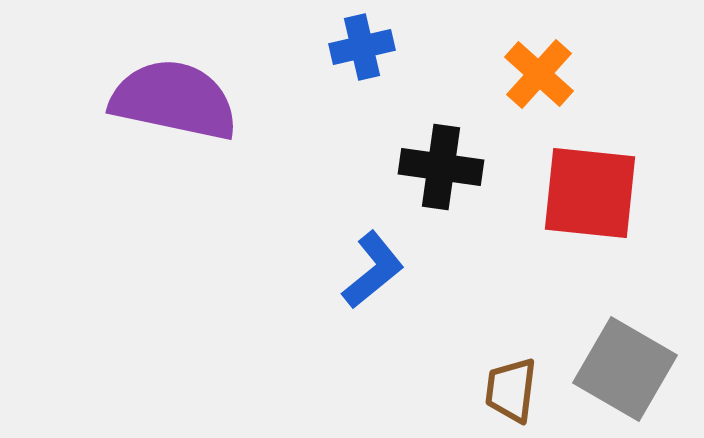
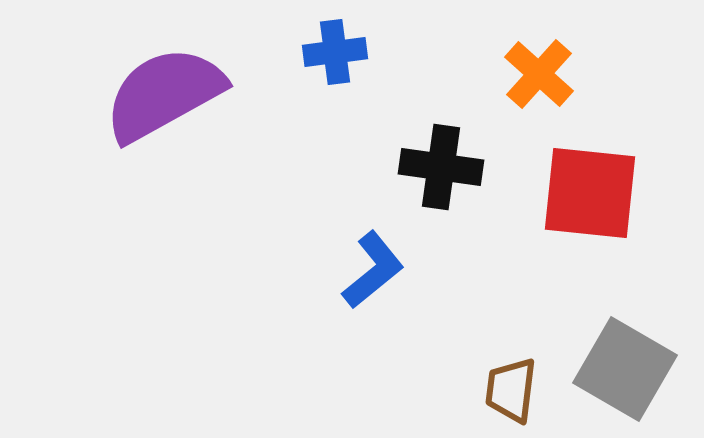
blue cross: moved 27 px left, 5 px down; rotated 6 degrees clockwise
purple semicircle: moved 10 px left, 6 px up; rotated 41 degrees counterclockwise
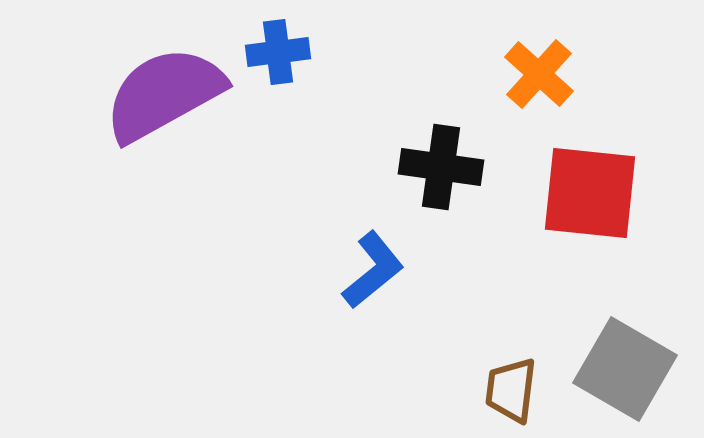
blue cross: moved 57 px left
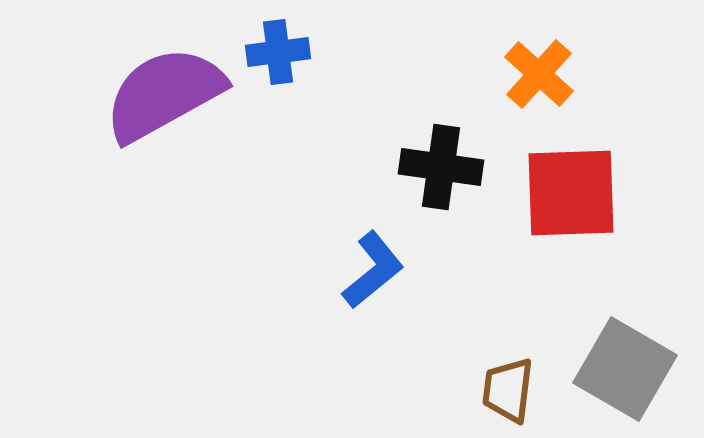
red square: moved 19 px left; rotated 8 degrees counterclockwise
brown trapezoid: moved 3 px left
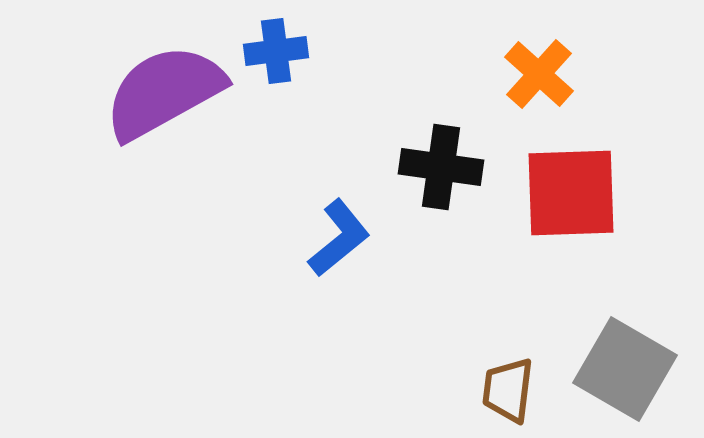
blue cross: moved 2 px left, 1 px up
purple semicircle: moved 2 px up
blue L-shape: moved 34 px left, 32 px up
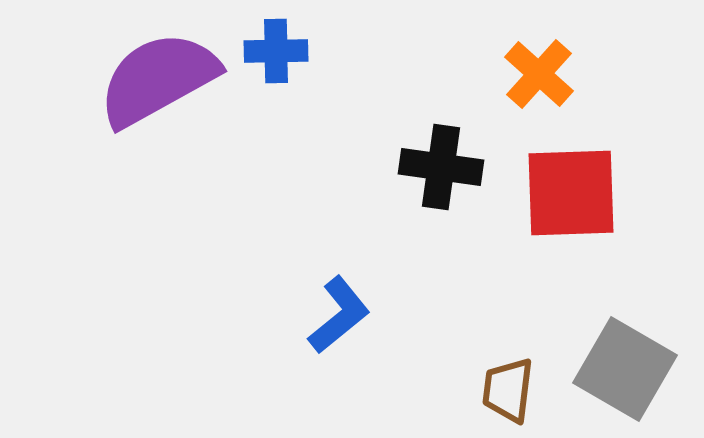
blue cross: rotated 6 degrees clockwise
purple semicircle: moved 6 px left, 13 px up
blue L-shape: moved 77 px down
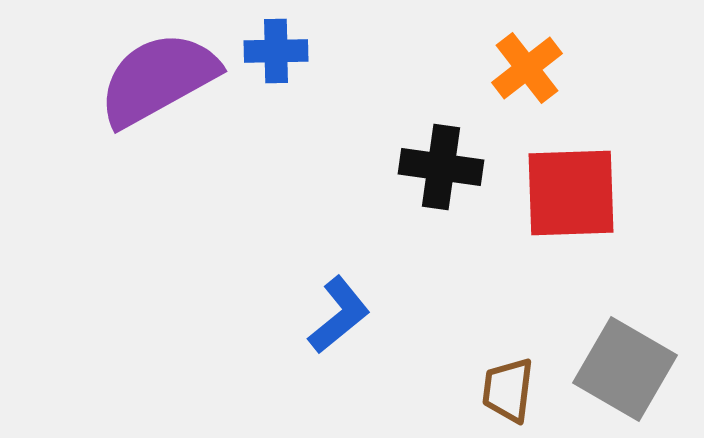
orange cross: moved 12 px left, 6 px up; rotated 10 degrees clockwise
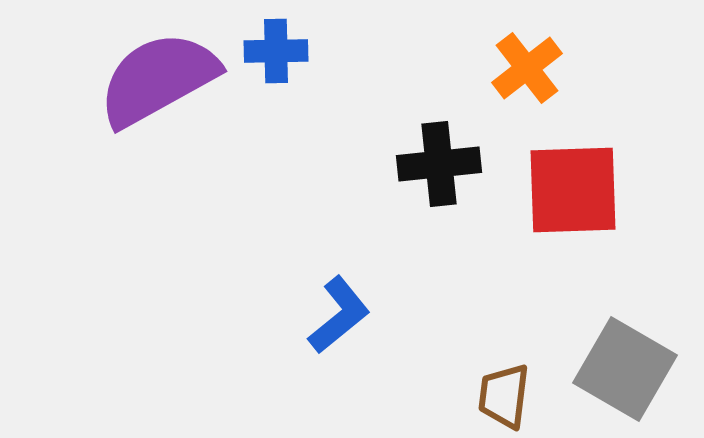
black cross: moved 2 px left, 3 px up; rotated 14 degrees counterclockwise
red square: moved 2 px right, 3 px up
brown trapezoid: moved 4 px left, 6 px down
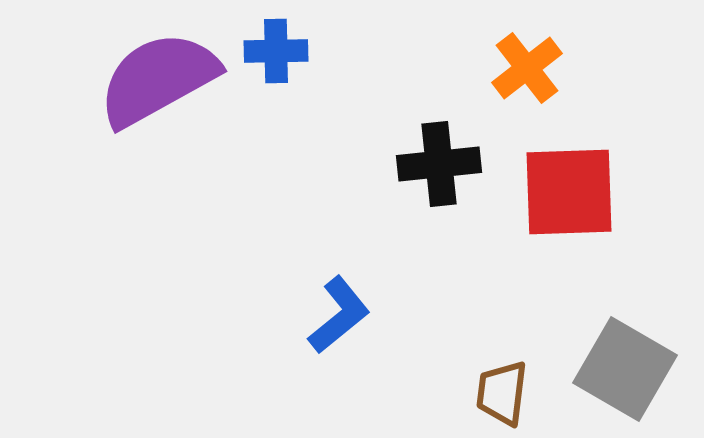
red square: moved 4 px left, 2 px down
brown trapezoid: moved 2 px left, 3 px up
